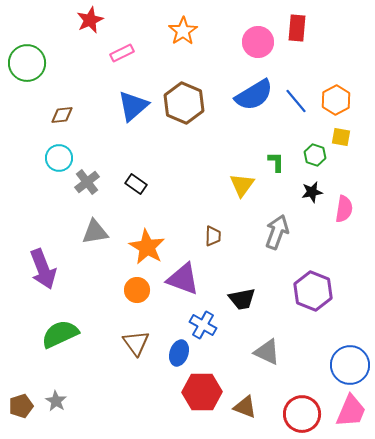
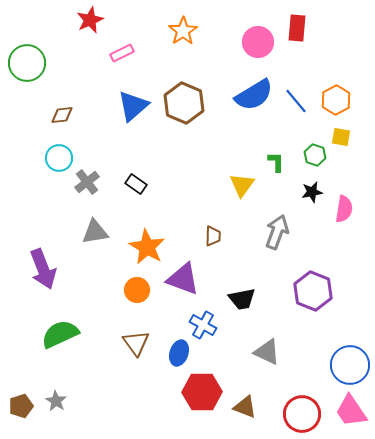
pink trapezoid at (351, 411): rotated 123 degrees clockwise
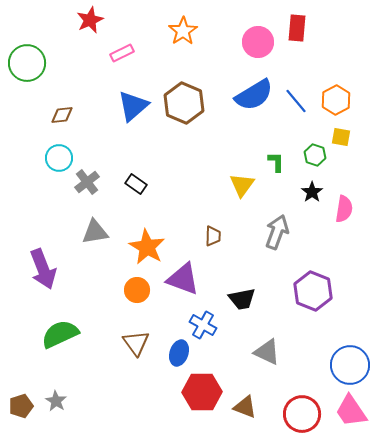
black star at (312, 192): rotated 25 degrees counterclockwise
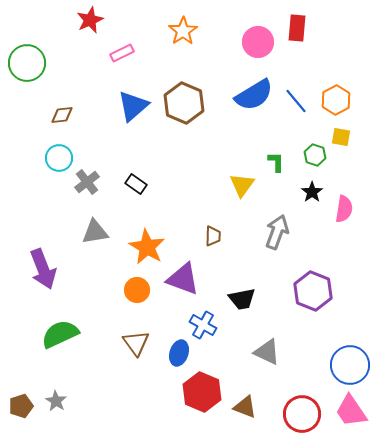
red hexagon at (202, 392): rotated 24 degrees clockwise
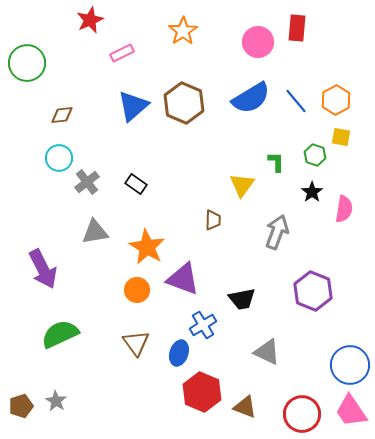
blue semicircle at (254, 95): moved 3 px left, 3 px down
brown trapezoid at (213, 236): moved 16 px up
purple arrow at (43, 269): rotated 6 degrees counterclockwise
blue cross at (203, 325): rotated 28 degrees clockwise
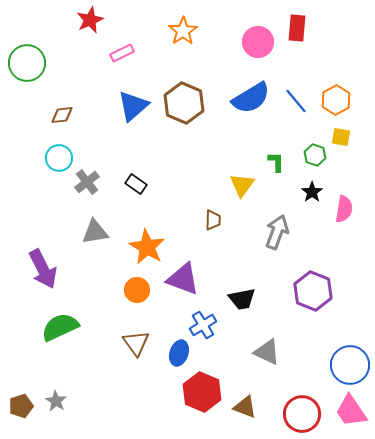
green semicircle at (60, 334): moved 7 px up
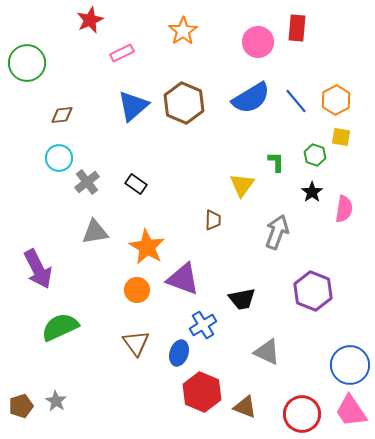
purple arrow at (43, 269): moved 5 px left
